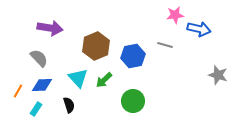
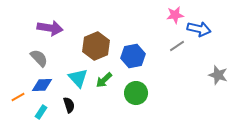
gray line: moved 12 px right, 1 px down; rotated 49 degrees counterclockwise
orange line: moved 6 px down; rotated 32 degrees clockwise
green circle: moved 3 px right, 8 px up
cyan rectangle: moved 5 px right, 3 px down
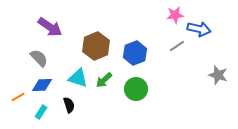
purple arrow: moved 1 px up; rotated 25 degrees clockwise
blue hexagon: moved 2 px right, 3 px up; rotated 10 degrees counterclockwise
cyan triangle: rotated 30 degrees counterclockwise
green circle: moved 4 px up
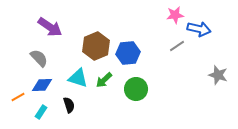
blue hexagon: moved 7 px left; rotated 15 degrees clockwise
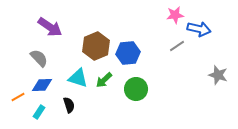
cyan rectangle: moved 2 px left
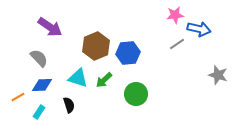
gray line: moved 2 px up
green circle: moved 5 px down
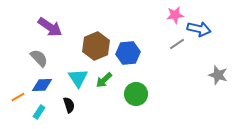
cyan triangle: rotated 40 degrees clockwise
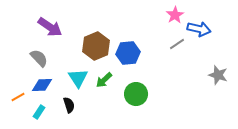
pink star: rotated 24 degrees counterclockwise
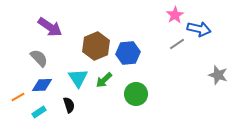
cyan rectangle: rotated 24 degrees clockwise
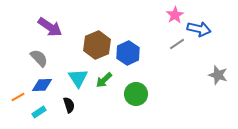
brown hexagon: moved 1 px right, 1 px up
blue hexagon: rotated 20 degrees counterclockwise
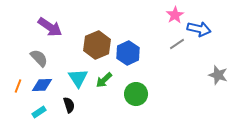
orange line: moved 11 px up; rotated 40 degrees counterclockwise
